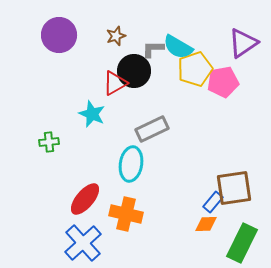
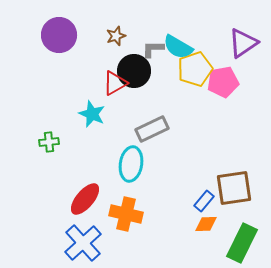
blue rectangle: moved 9 px left, 1 px up
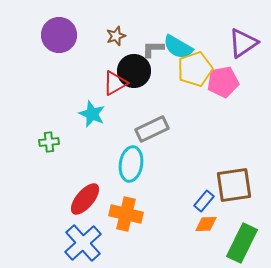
brown square: moved 3 px up
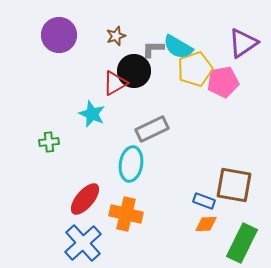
brown square: rotated 18 degrees clockwise
blue rectangle: rotated 70 degrees clockwise
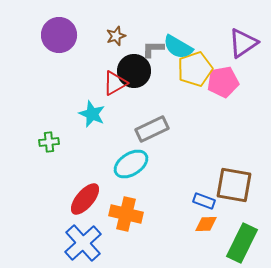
cyan ellipse: rotated 48 degrees clockwise
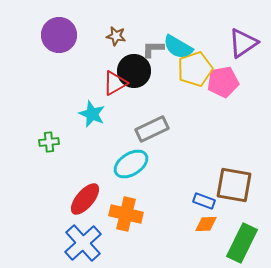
brown star: rotated 30 degrees clockwise
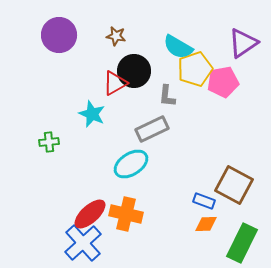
gray L-shape: moved 14 px right, 47 px down; rotated 85 degrees counterclockwise
brown square: rotated 18 degrees clockwise
red ellipse: moved 5 px right, 15 px down; rotated 8 degrees clockwise
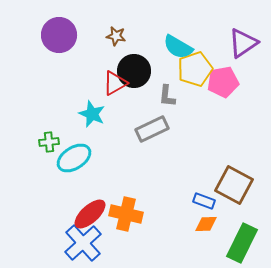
cyan ellipse: moved 57 px left, 6 px up
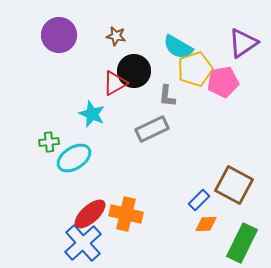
blue rectangle: moved 5 px left, 1 px up; rotated 65 degrees counterclockwise
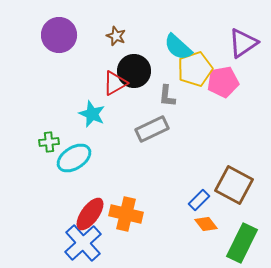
brown star: rotated 12 degrees clockwise
cyan semicircle: rotated 12 degrees clockwise
red ellipse: rotated 12 degrees counterclockwise
orange diamond: rotated 55 degrees clockwise
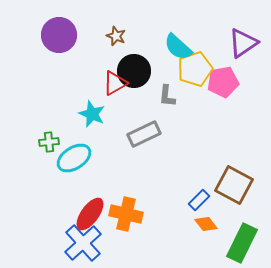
gray rectangle: moved 8 px left, 5 px down
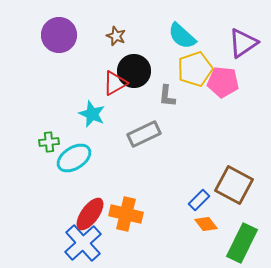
cyan semicircle: moved 4 px right, 11 px up
pink pentagon: rotated 16 degrees clockwise
